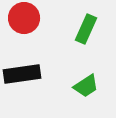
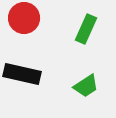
black rectangle: rotated 21 degrees clockwise
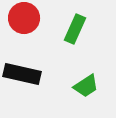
green rectangle: moved 11 px left
